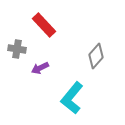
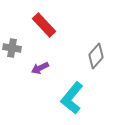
gray cross: moved 5 px left, 1 px up
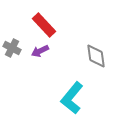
gray cross: rotated 18 degrees clockwise
gray diamond: rotated 50 degrees counterclockwise
purple arrow: moved 17 px up
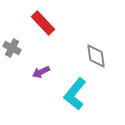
red rectangle: moved 1 px left, 2 px up
purple arrow: moved 1 px right, 21 px down
cyan L-shape: moved 3 px right, 4 px up
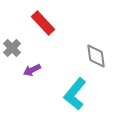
gray cross: rotated 18 degrees clockwise
purple arrow: moved 9 px left, 2 px up
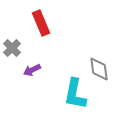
red rectangle: moved 2 px left; rotated 20 degrees clockwise
gray diamond: moved 3 px right, 13 px down
cyan L-shape: rotated 28 degrees counterclockwise
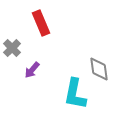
purple arrow: rotated 24 degrees counterclockwise
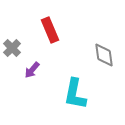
red rectangle: moved 9 px right, 7 px down
gray diamond: moved 5 px right, 14 px up
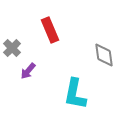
purple arrow: moved 4 px left, 1 px down
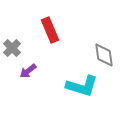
purple arrow: rotated 12 degrees clockwise
cyan L-shape: moved 7 px right, 8 px up; rotated 84 degrees counterclockwise
